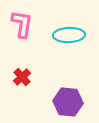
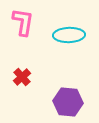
pink L-shape: moved 1 px right, 2 px up
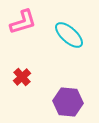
pink L-shape: rotated 64 degrees clockwise
cyan ellipse: rotated 44 degrees clockwise
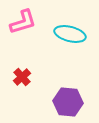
cyan ellipse: moved 1 px right, 1 px up; rotated 28 degrees counterclockwise
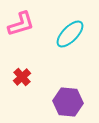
pink L-shape: moved 2 px left, 2 px down
cyan ellipse: rotated 60 degrees counterclockwise
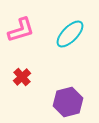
pink L-shape: moved 6 px down
purple hexagon: rotated 20 degrees counterclockwise
